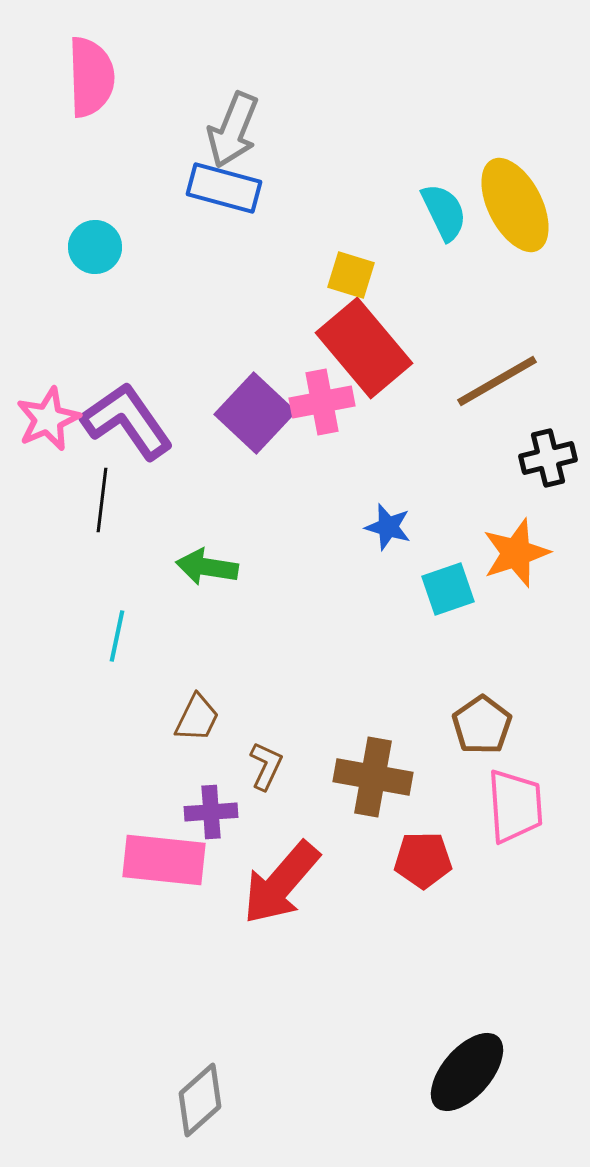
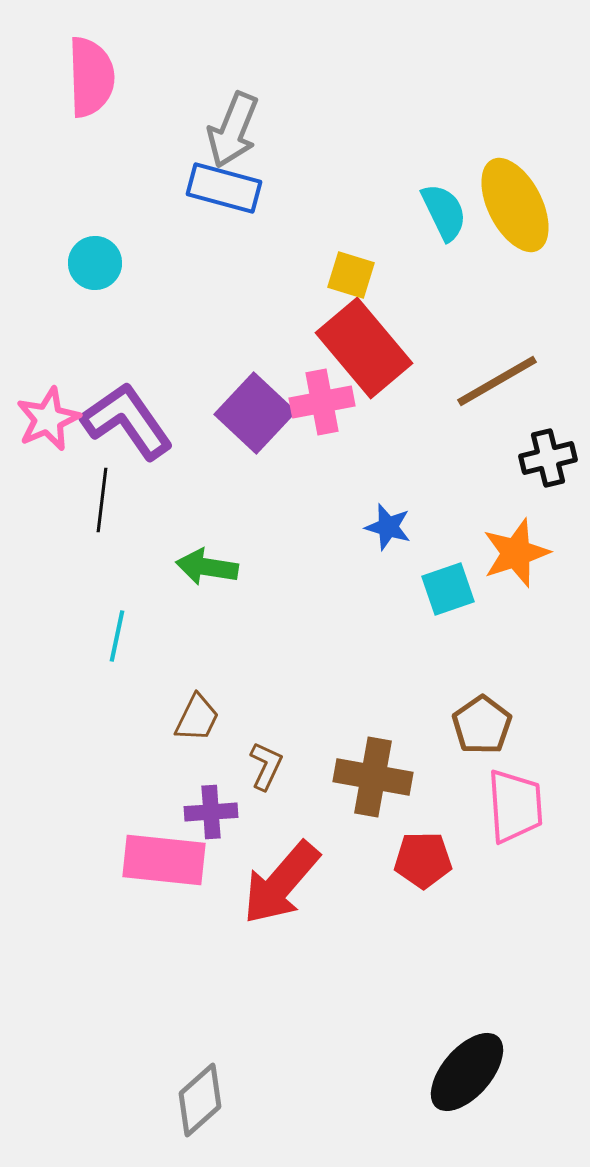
cyan circle: moved 16 px down
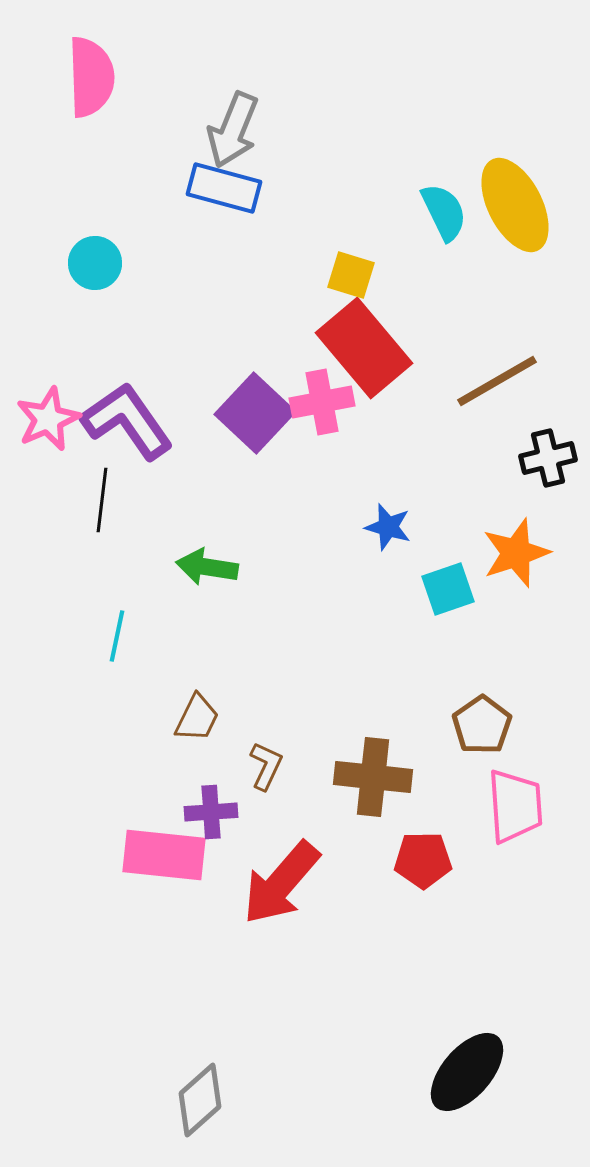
brown cross: rotated 4 degrees counterclockwise
pink rectangle: moved 5 px up
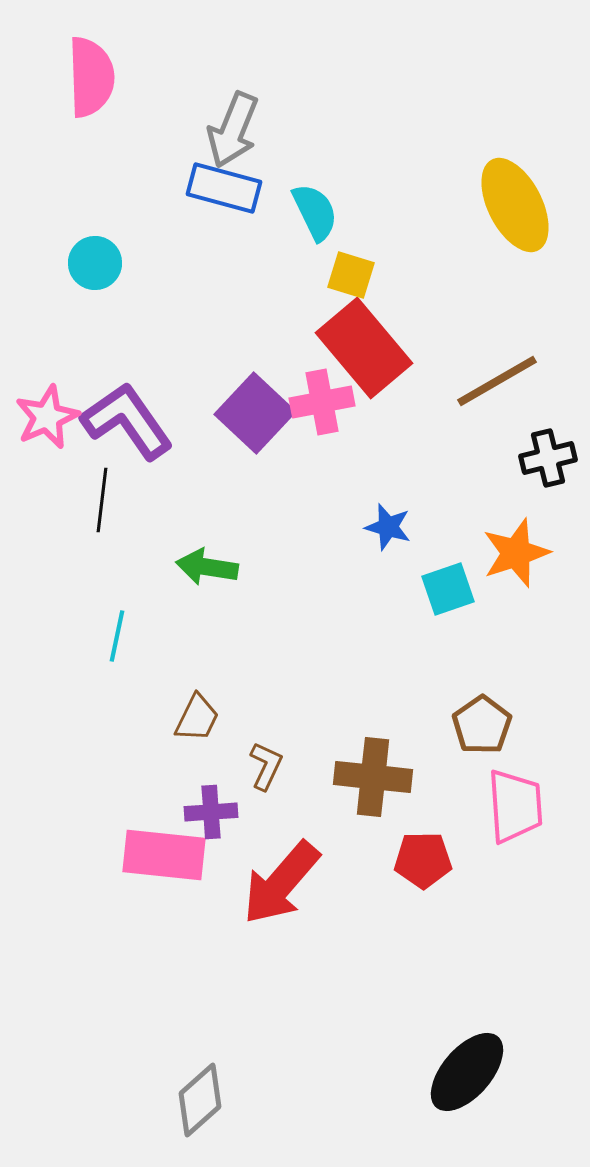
cyan semicircle: moved 129 px left
pink star: moved 1 px left, 2 px up
